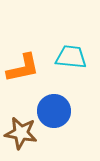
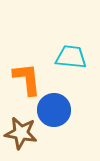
orange L-shape: moved 4 px right, 11 px down; rotated 84 degrees counterclockwise
blue circle: moved 1 px up
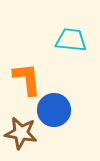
cyan trapezoid: moved 17 px up
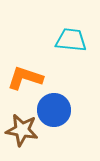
orange L-shape: moved 2 px left, 1 px up; rotated 66 degrees counterclockwise
brown star: moved 1 px right, 3 px up
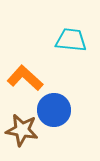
orange L-shape: rotated 24 degrees clockwise
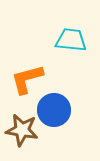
orange L-shape: moved 2 px right, 1 px down; rotated 57 degrees counterclockwise
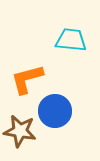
blue circle: moved 1 px right, 1 px down
brown star: moved 2 px left, 1 px down
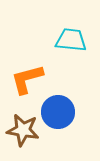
blue circle: moved 3 px right, 1 px down
brown star: moved 3 px right, 1 px up
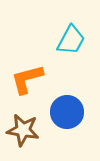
cyan trapezoid: rotated 112 degrees clockwise
blue circle: moved 9 px right
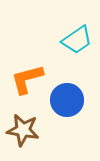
cyan trapezoid: moved 6 px right; rotated 28 degrees clockwise
blue circle: moved 12 px up
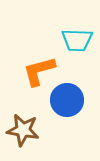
cyan trapezoid: rotated 36 degrees clockwise
orange L-shape: moved 12 px right, 8 px up
